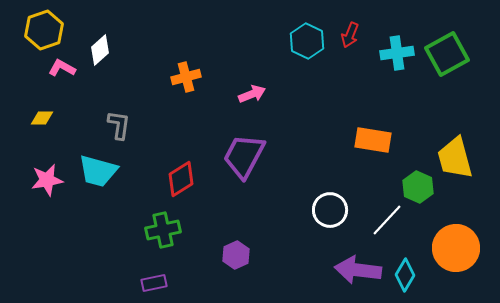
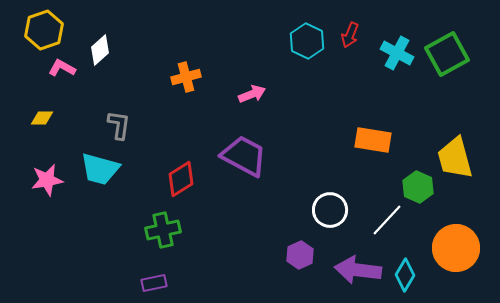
cyan cross: rotated 36 degrees clockwise
purple trapezoid: rotated 90 degrees clockwise
cyan trapezoid: moved 2 px right, 2 px up
purple hexagon: moved 64 px right
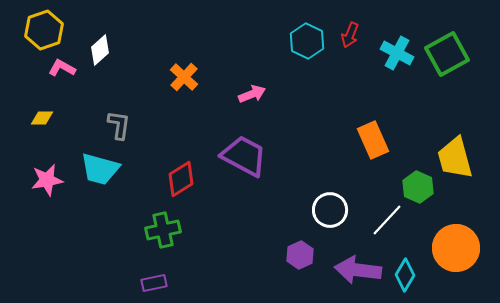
orange cross: moved 2 px left; rotated 32 degrees counterclockwise
orange rectangle: rotated 57 degrees clockwise
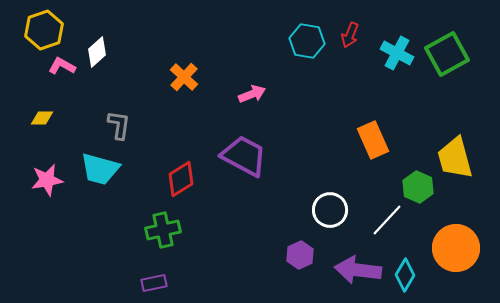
cyan hexagon: rotated 16 degrees counterclockwise
white diamond: moved 3 px left, 2 px down
pink L-shape: moved 2 px up
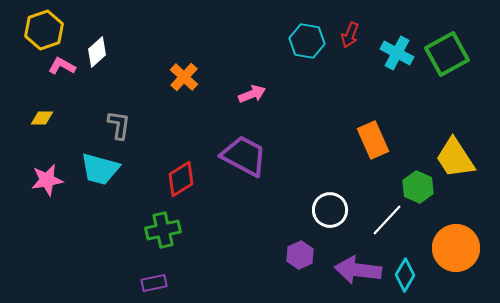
yellow trapezoid: rotated 18 degrees counterclockwise
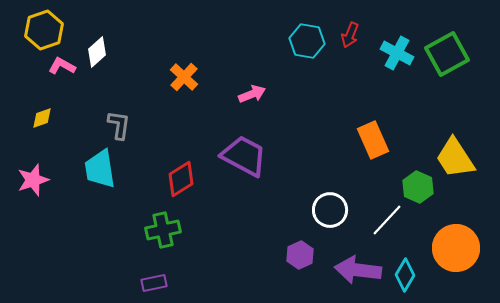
yellow diamond: rotated 20 degrees counterclockwise
cyan trapezoid: rotated 66 degrees clockwise
pink star: moved 14 px left; rotated 8 degrees counterclockwise
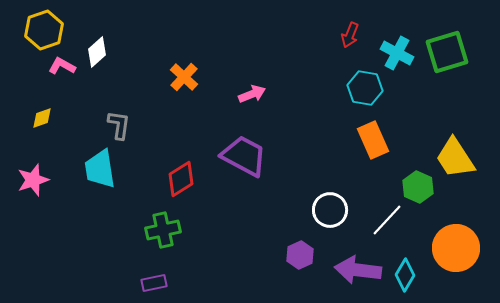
cyan hexagon: moved 58 px right, 47 px down
green square: moved 2 px up; rotated 12 degrees clockwise
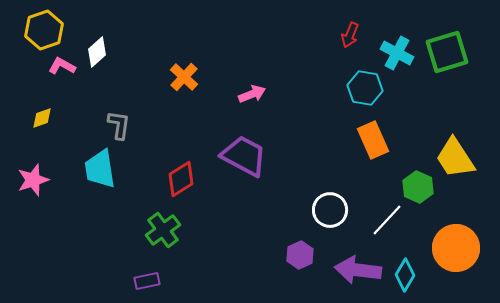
green cross: rotated 24 degrees counterclockwise
purple rectangle: moved 7 px left, 2 px up
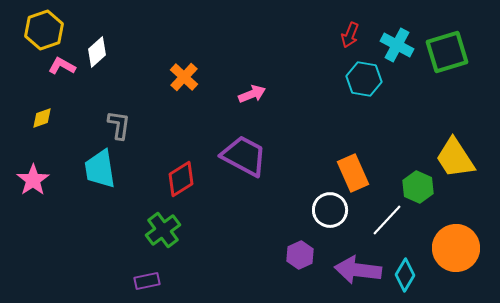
cyan cross: moved 8 px up
cyan hexagon: moved 1 px left, 9 px up
orange rectangle: moved 20 px left, 33 px down
pink star: rotated 16 degrees counterclockwise
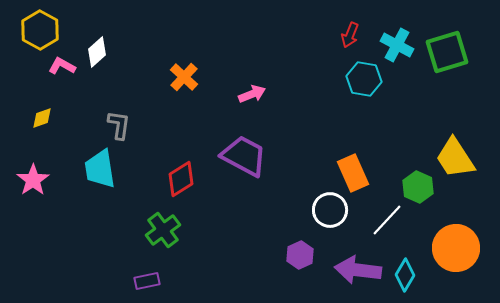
yellow hexagon: moved 4 px left; rotated 12 degrees counterclockwise
